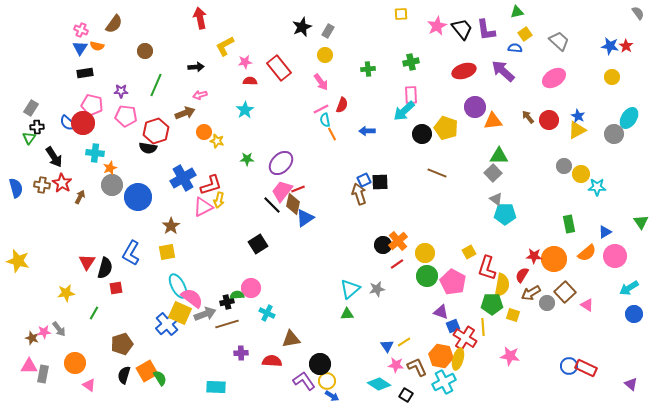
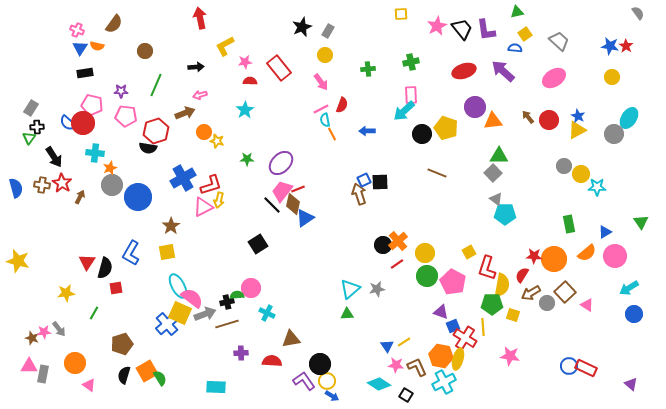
pink cross at (81, 30): moved 4 px left
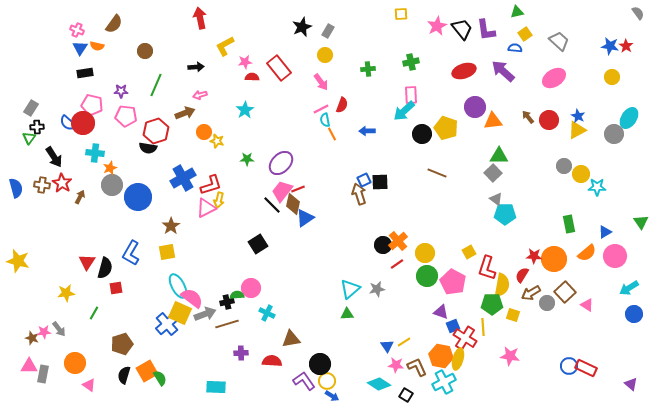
red semicircle at (250, 81): moved 2 px right, 4 px up
pink triangle at (203, 207): moved 3 px right, 1 px down
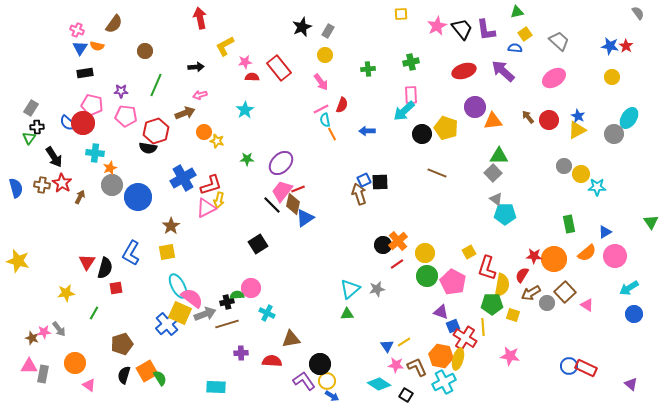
green triangle at (641, 222): moved 10 px right
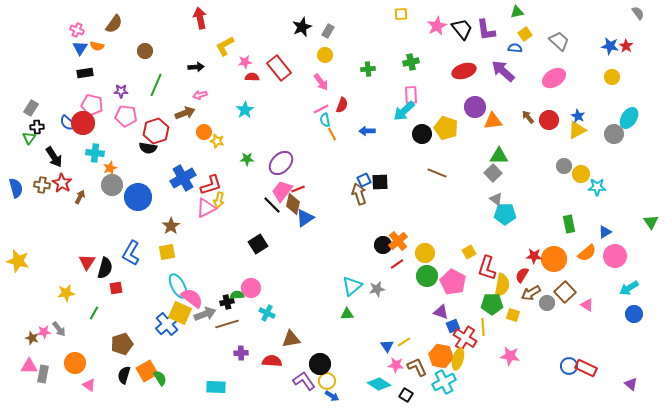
cyan triangle at (350, 289): moved 2 px right, 3 px up
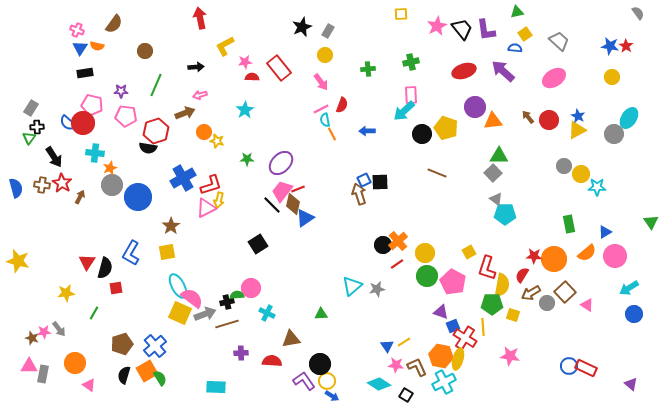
green triangle at (347, 314): moved 26 px left
blue cross at (167, 324): moved 12 px left, 22 px down
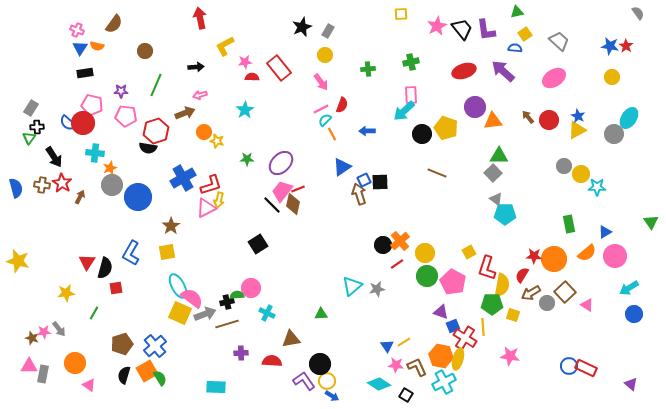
cyan semicircle at (325, 120): rotated 56 degrees clockwise
blue triangle at (305, 218): moved 37 px right, 51 px up
orange cross at (398, 241): moved 2 px right
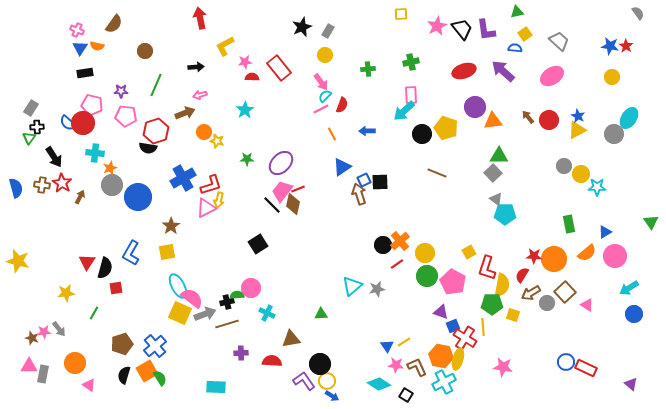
pink ellipse at (554, 78): moved 2 px left, 2 px up
cyan semicircle at (325, 120): moved 24 px up
pink star at (510, 356): moved 7 px left, 11 px down
blue circle at (569, 366): moved 3 px left, 4 px up
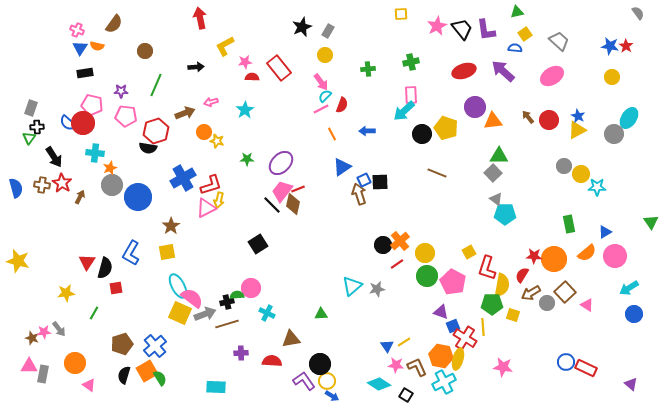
pink arrow at (200, 95): moved 11 px right, 7 px down
gray rectangle at (31, 108): rotated 14 degrees counterclockwise
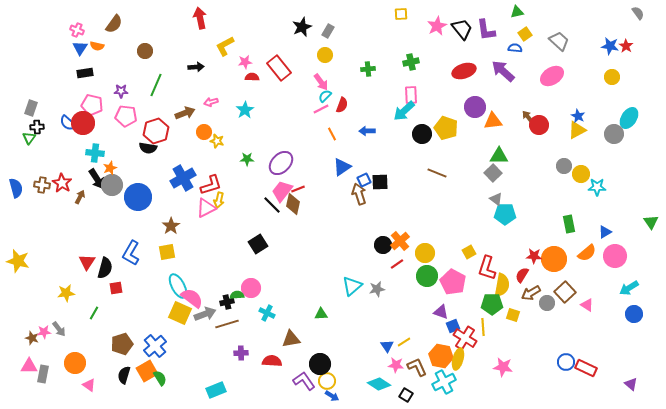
red circle at (549, 120): moved 10 px left, 5 px down
black arrow at (54, 157): moved 43 px right, 22 px down
cyan rectangle at (216, 387): moved 3 px down; rotated 24 degrees counterclockwise
